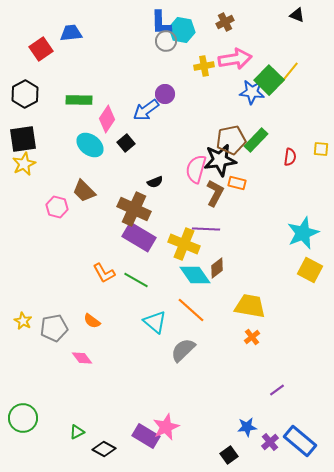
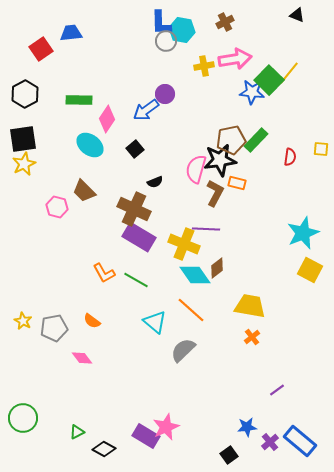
black square at (126, 143): moved 9 px right, 6 px down
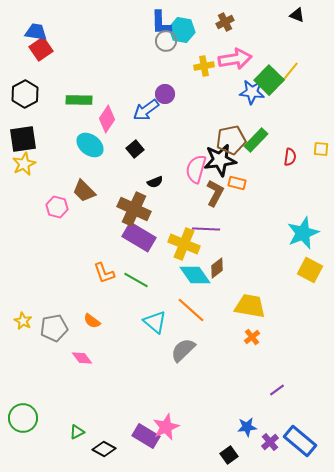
blue trapezoid at (71, 33): moved 35 px left, 1 px up; rotated 15 degrees clockwise
orange L-shape at (104, 273): rotated 10 degrees clockwise
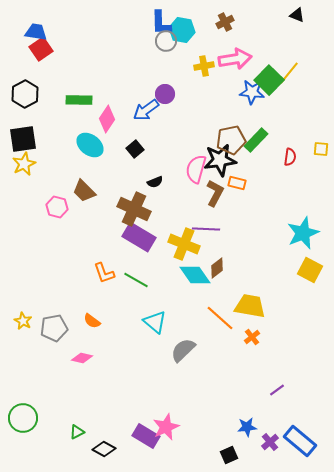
orange line at (191, 310): moved 29 px right, 8 px down
pink diamond at (82, 358): rotated 40 degrees counterclockwise
black square at (229, 455): rotated 12 degrees clockwise
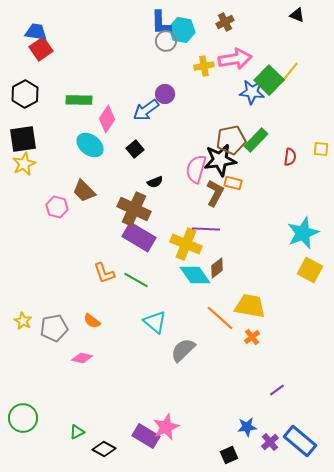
orange rectangle at (237, 183): moved 4 px left
yellow cross at (184, 244): moved 2 px right
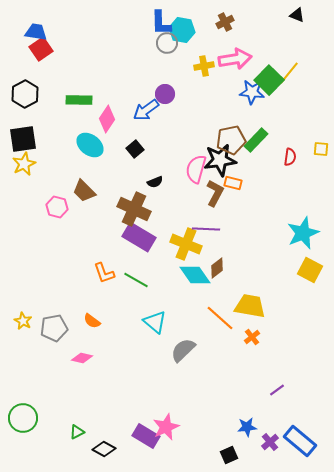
gray circle at (166, 41): moved 1 px right, 2 px down
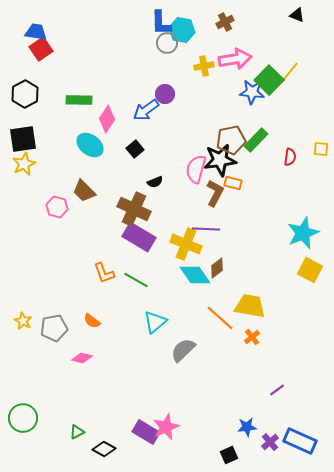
cyan triangle at (155, 322): rotated 40 degrees clockwise
purple rectangle at (146, 436): moved 4 px up
blue rectangle at (300, 441): rotated 16 degrees counterclockwise
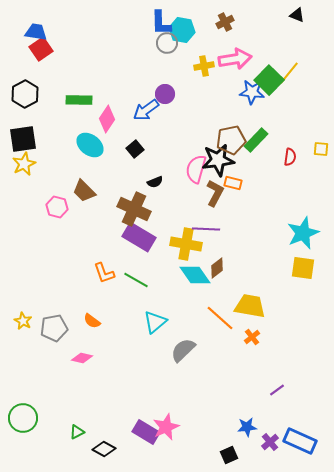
black star at (220, 160): moved 2 px left
yellow cross at (186, 244): rotated 12 degrees counterclockwise
yellow square at (310, 270): moved 7 px left, 2 px up; rotated 20 degrees counterclockwise
